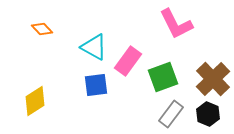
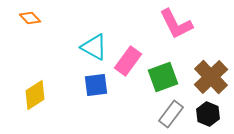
orange diamond: moved 12 px left, 11 px up
brown cross: moved 2 px left, 2 px up
yellow diamond: moved 6 px up
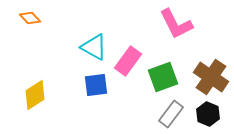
brown cross: rotated 12 degrees counterclockwise
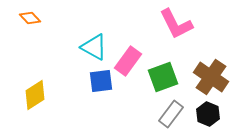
blue square: moved 5 px right, 4 px up
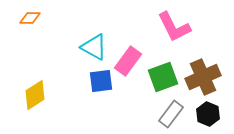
orange diamond: rotated 45 degrees counterclockwise
pink L-shape: moved 2 px left, 3 px down
brown cross: moved 8 px left; rotated 32 degrees clockwise
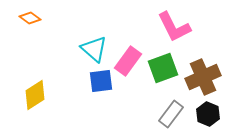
orange diamond: rotated 35 degrees clockwise
cyan triangle: moved 2 px down; rotated 12 degrees clockwise
green square: moved 9 px up
